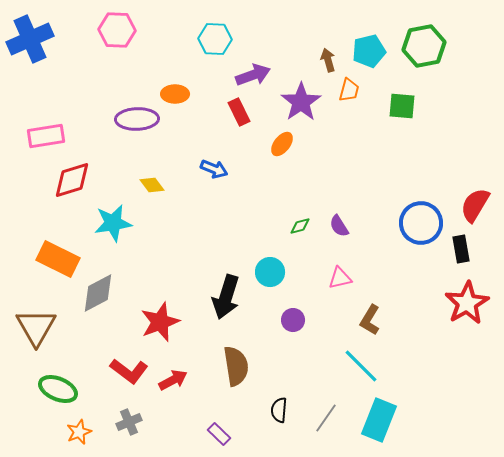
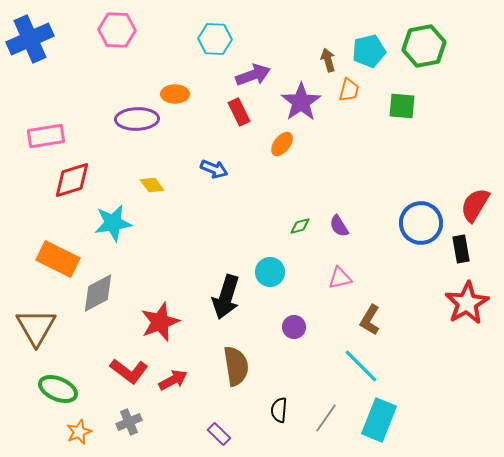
purple circle at (293, 320): moved 1 px right, 7 px down
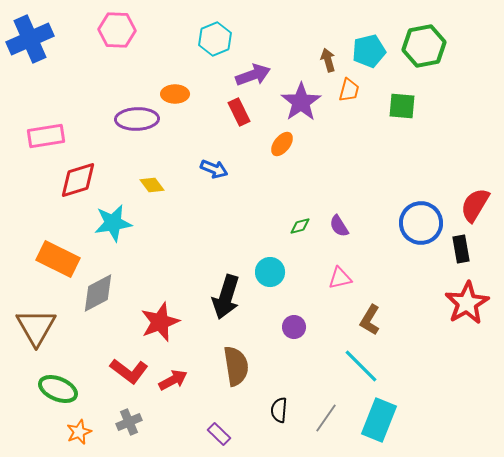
cyan hexagon at (215, 39): rotated 24 degrees counterclockwise
red diamond at (72, 180): moved 6 px right
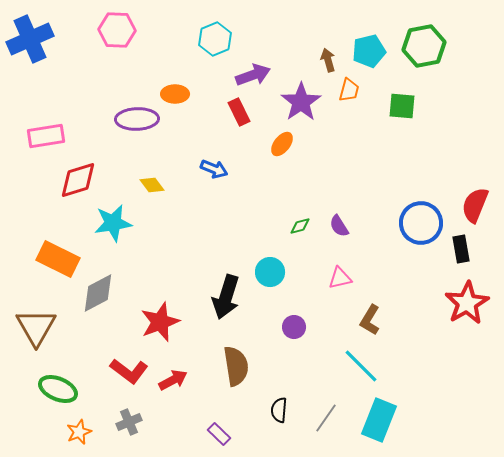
red semicircle at (475, 205): rotated 9 degrees counterclockwise
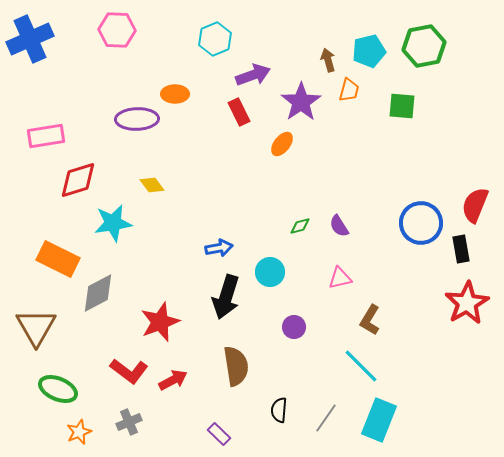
blue arrow at (214, 169): moved 5 px right, 79 px down; rotated 32 degrees counterclockwise
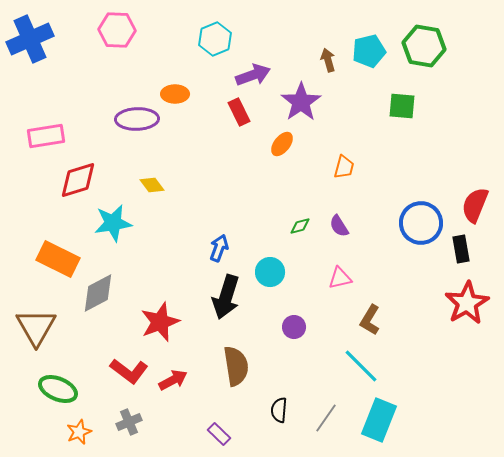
green hexagon at (424, 46): rotated 21 degrees clockwise
orange trapezoid at (349, 90): moved 5 px left, 77 px down
blue arrow at (219, 248): rotated 60 degrees counterclockwise
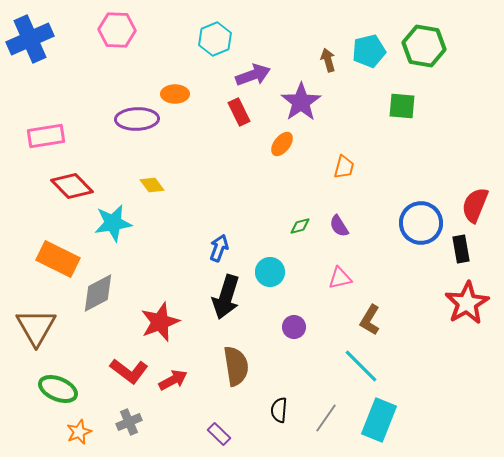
red diamond at (78, 180): moved 6 px left, 6 px down; rotated 63 degrees clockwise
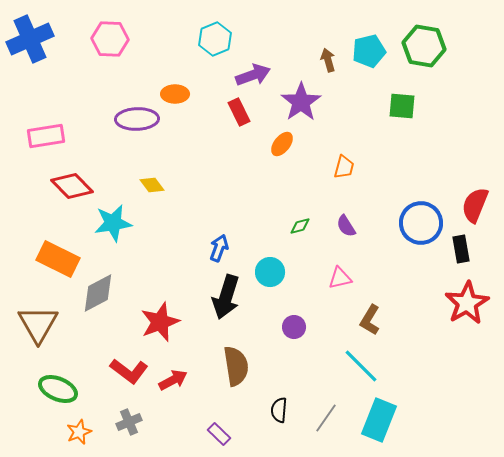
pink hexagon at (117, 30): moved 7 px left, 9 px down
purple semicircle at (339, 226): moved 7 px right
brown triangle at (36, 327): moved 2 px right, 3 px up
